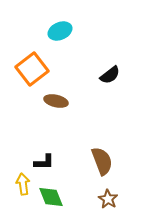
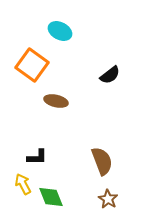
cyan ellipse: rotated 50 degrees clockwise
orange square: moved 4 px up; rotated 16 degrees counterclockwise
black L-shape: moved 7 px left, 5 px up
yellow arrow: rotated 20 degrees counterclockwise
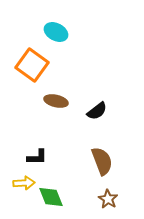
cyan ellipse: moved 4 px left, 1 px down
black semicircle: moved 13 px left, 36 px down
yellow arrow: moved 1 px right, 1 px up; rotated 115 degrees clockwise
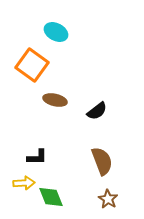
brown ellipse: moved 1 px left, 1 px up
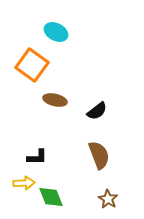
brown semicircle: moved 3 px left, 6 px up
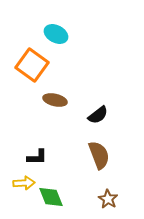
cyan ellipse: moved 2 px down
black semicircle: moved 1 px right, 4 px down
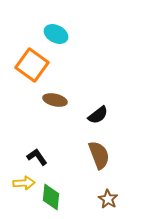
black L-shape: rotated 125 degrees counterclockwise
green diamond: rotated 28 degrees clockwise
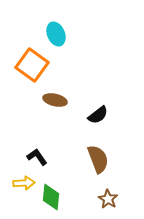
cyan ellipse: rotated 40 degrees clockwise
brown semicircle: moved 1 px left, 4 px down
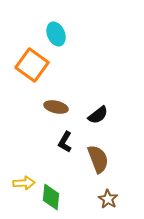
brown ellipse: moved 1 px right, 7 px down
black L-shape: moved 28 px right, 15 px up; rotated 115 degrees counterclockwise
